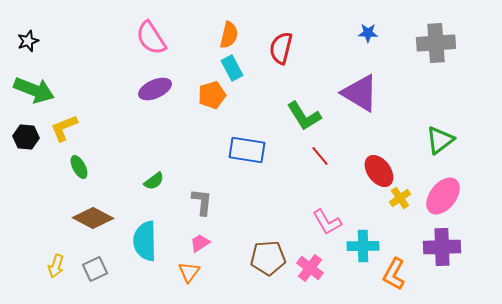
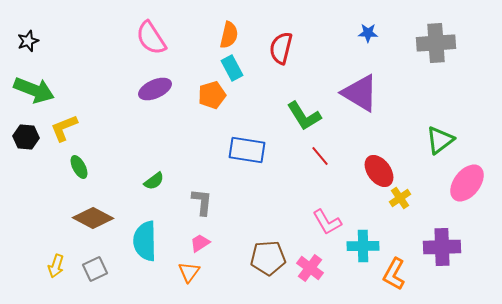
pink ellipse: moved 24 px right, 13 px up
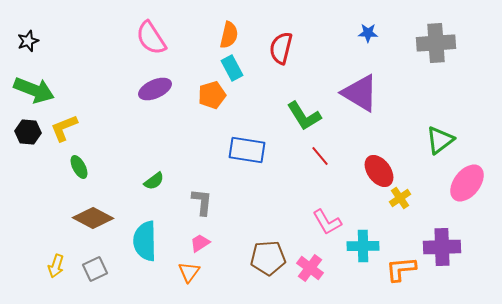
black hexagon: moved 2 px right, 5 px up
orange L-shape: moved 7 px right, 5 px up; rotated 56 degrees clockwise
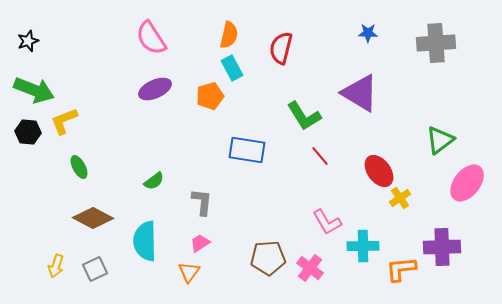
orange pentagon: moved 2 px left, 1 px down
yellow L-shape: moved 7 px up
